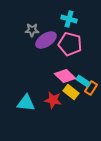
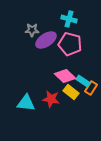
red star: moved 2 px left, 1 px up
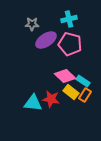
cyan cross: rotated 28 degrees counterclockwise
gray star: moved 6 px up
orange rectangle: moved 6 px left, 7 px down
cyan triangle: moved 7 px right
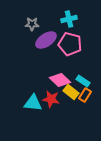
pink diamond: moved 5 px left, 4 px down
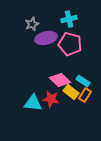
gray star: rotated 24 degrees counterclockwise
purple ellipse: moved 2 px up; rotated 20 degrees clockwise
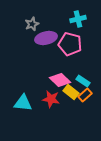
cyan cross: moved 9 px right
orange rectangle: rotated 16 degrees clockwise
cyan triangle: moved 10 px left
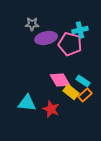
cyan cross: moved 2 px right, 11 px down
gray star: rotated 24 degrees clockwise
pink diamond: rotated 15 degrees clockwise
red star: moved 10 px down; rotated 12 degrees clockwise
cyan triangle: moved 4 px right
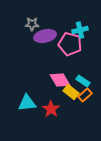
purple ellipse: moved 1 px left, 2 px up
cyan triangle: rotated 12 degrees counterclockwise
red star: rotated 12 degrees clockwise
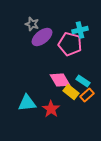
gray star: rotated 16 degrees clockwise
purple ellipse: moved 3 px left, 1 px down; rotated 25 degrees counterclockwise
orange rectangle: moved 2 px right
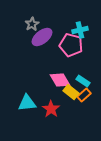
gray star: rotated 24 degrees clockwise
pink pentagon: moved 1 px right, 1 px down
orange rectangle: moved 3 px left
